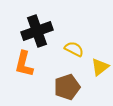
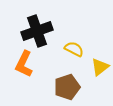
orange L-shape: rotated 12 degrees clockwise
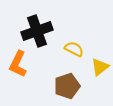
orange L-shape: moved 6 px left
brown pentagon: moved 1 px up
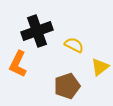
yellow semicircle: moved 4 px up
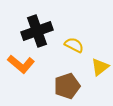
orange L-shape: moved 3 px right; rotated 76 degrees counterclockwise
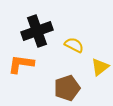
orange L-shape: rotated 148 degrees clockwise
brown pentagon: moved 2 px down
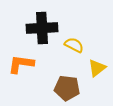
black cross: moved 5 px right, 3 px up; rotated 16 degrees clockwise
yellow triangle: moved 3 px left, 1 px down
brown pentagon: rotated 25 degrees clockwise
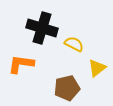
black cross: rotated 20 degrees clockwise
yellow semicircle: moved 1 px up
brown pentagon: rotated 20 degrees counterclockwise
